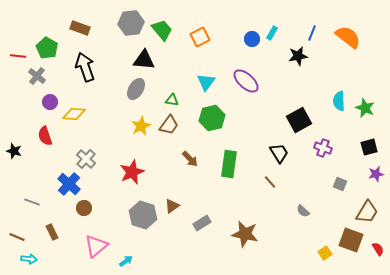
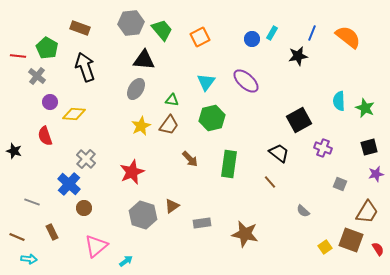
black trapezoid at (279, 153): rotated 20 degrees counterclockwise
gray rectangle at (202, 223): rotated 24 degrees clockwise
yellow square at (325, 253): moved 6 px up
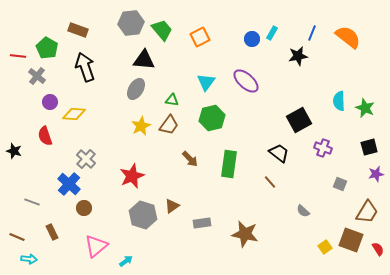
brown rectangle at (80, 28): moved 2 px left, 2 px down
red star at (132, 172): moved 4 px down
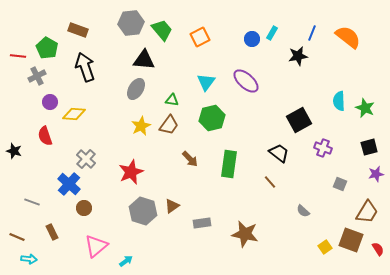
gray cross at (37, 76): rotated 24 degrees clockwise
red star at (132, 176): moved 1 px left, 4 px up
gray hexagon at (143, 215): moved 4 px up
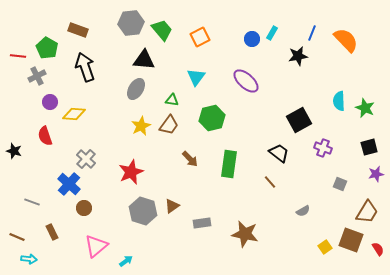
orange semicircle at (348, 37): moved 2 px left, 3 px down; rotated 8 degrees clockwise
cyan triangle at (206, 82): moved 10 px left, 5 px up
gray semicircle at (303, 211): rotated 72 degrees counterclockwise
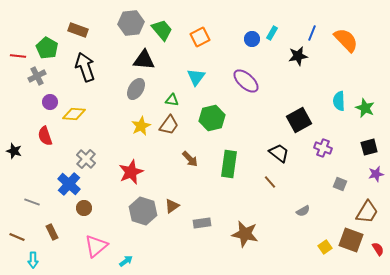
cyan arrow at (29, 259): moved 4 px right, 1 px down; rotated 84 degrees clockwise
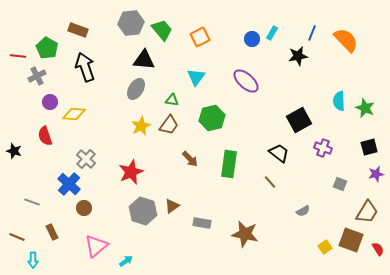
gray rectangle at (202, 223): rotated 18 degrees clockwise
